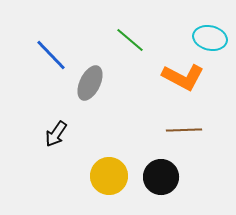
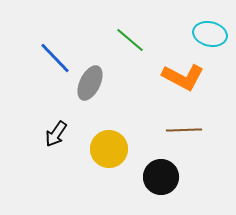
cyan ellipse: moved 4 px up
blue line: moved 4 px right, 3 px down
yellow circle: moved 27 px up
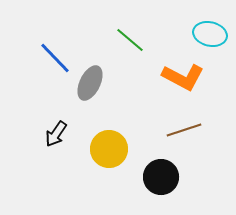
brown line: rotated 16 degrees counterclockwise
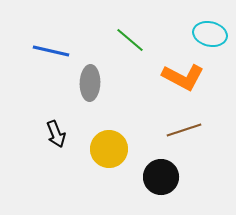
blue line: moved 4 px left, 7 px up; rotated 33 degrees counterclockwise
gray ellipse: rotated 24 degrees counterclockwise
black arrow: rotated 56 degrees counterclockwise
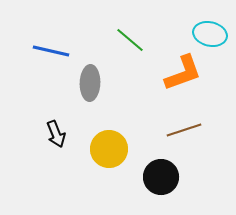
orange L-shape: moved 4 px up; rotated 48 degrees counterclockwise
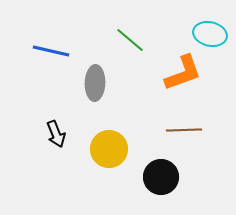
gray ellipse: moved 5 px right
brown line: rotated 16 degrees clockwise
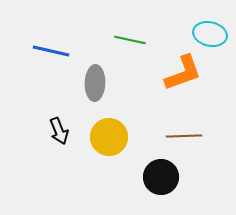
green line: rotated 28 degrees counterclockwise
brown line: moved 6 px down
black arrow: moved 3 px right, 3 px up
yellow circle: moved 12 px up
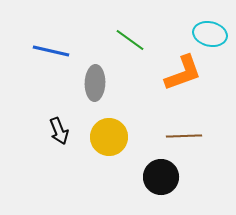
green line: rotated 24 degrees clockwise
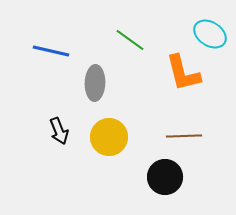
cyan ellipse: rotated 20 degrees clockwise
orange L-shape: rotated 96 degrees clockwise
black circle: moved 4 px right
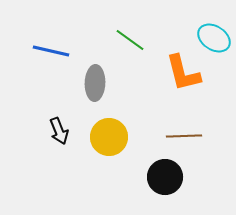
cyan ellipse: moved 4 px right, 4 px down
